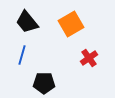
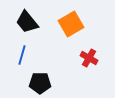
red cross: rotated 24 degrees counterclockwise
black pentagon: moved 4 px left
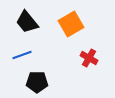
blue line: rotated 54 degrees clockwise
black pentagon: moved 3 px left, 1 px up
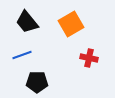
red cross: rotated 18 degrees counterclockwise
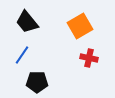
orange square: moved 9 px right, 2 px down
blue line: rotated 36 degrees counterclockwise
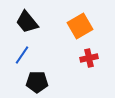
red cross: rotated 24 degrees counterclockwise
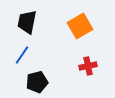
black trapezoid: rotated 50 degrees clockwise
red cross: moved 1 px left, 8 px down
black pentagon: rotated 15 degrees counterclockwise
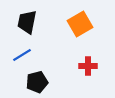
orange square: moved 2 px up
blue line: rotated 24 degrees clockwise
red cross: rotated 12 degrees clockwise
